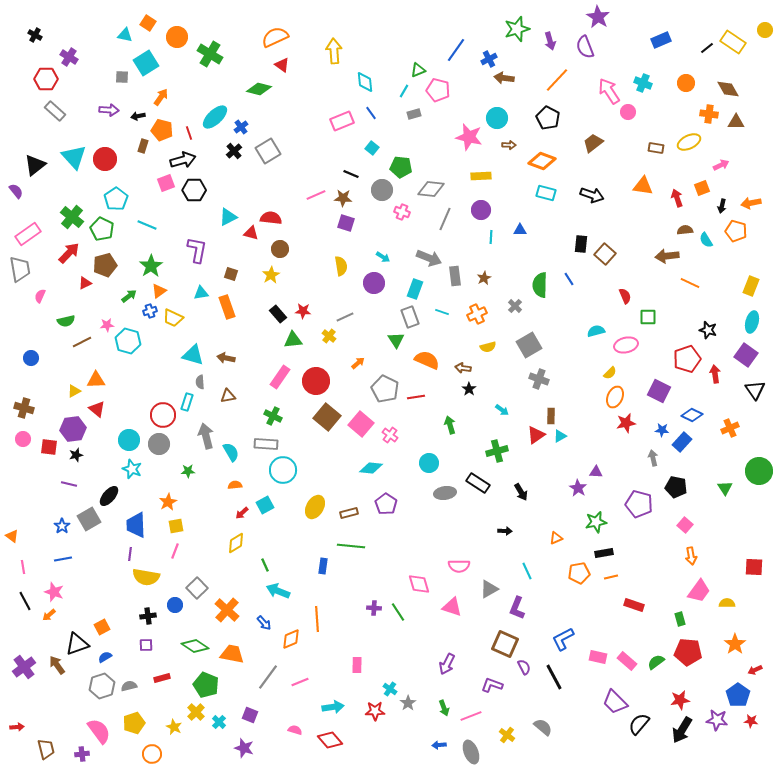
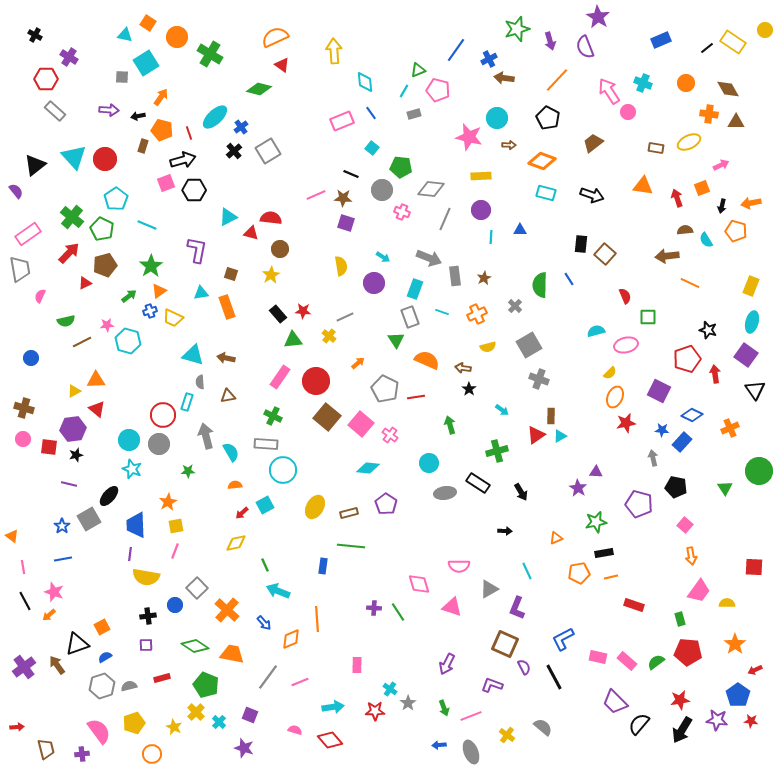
cyan diamond at (371, 468): moved 3 px left
yellow diamond at (236, 543): rotated 20 degrees clockwise
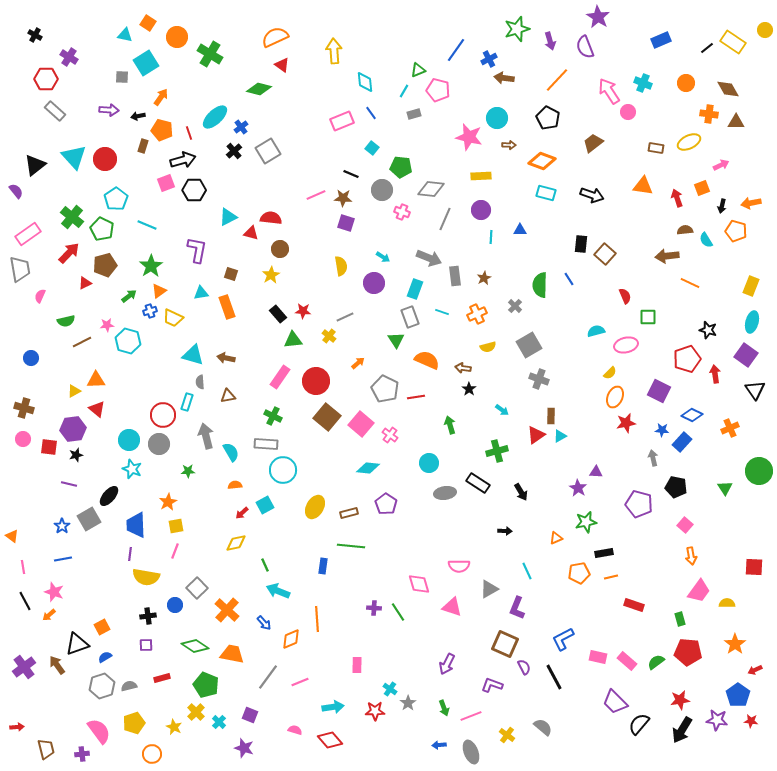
green star at (596, 522): moved 10 px left
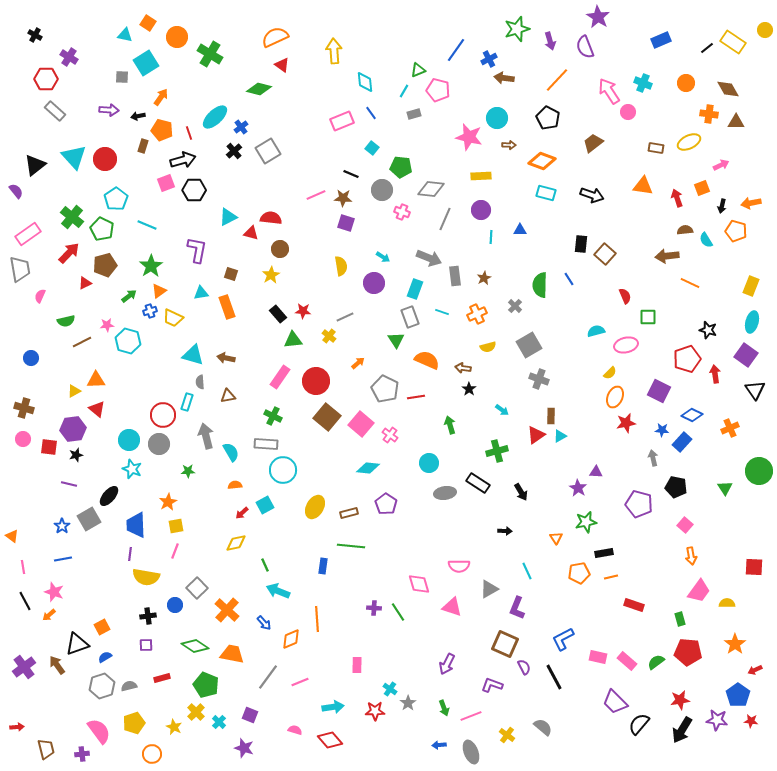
orange triangle at (556, 538): rotated 40 degrees counterclockwise
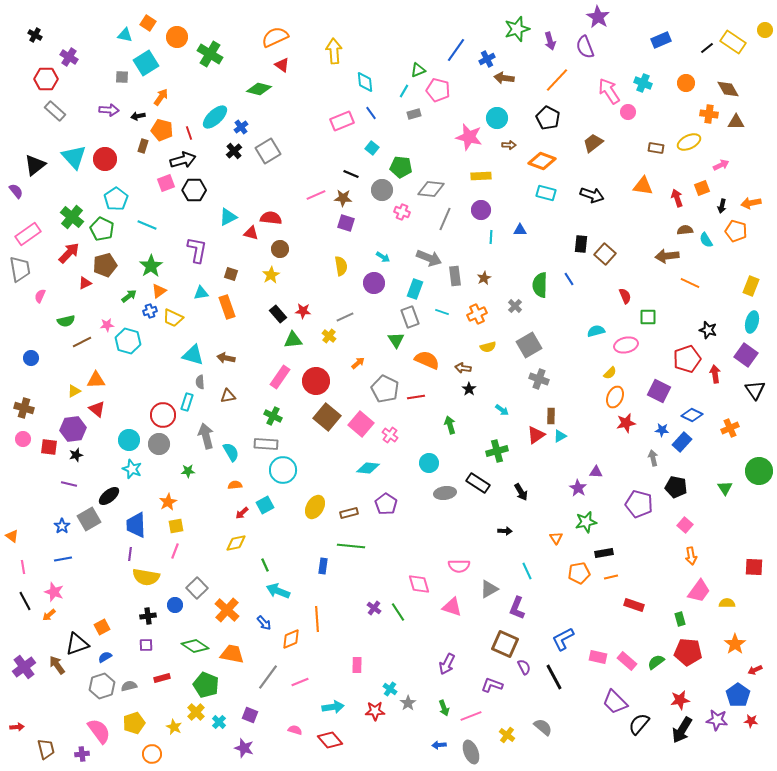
blue cross at (489, 59): moved 2 px left
black ellipse at (109, 496): rotated 10 degrees clockwise
purple cross at (374, 608): rotated 32 degrees clockwise
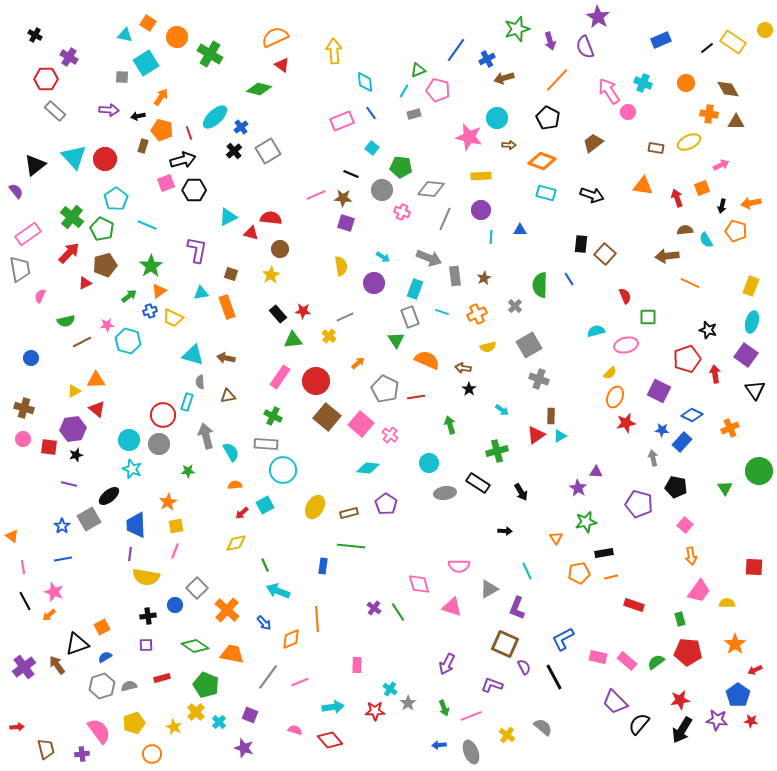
brown arrow at (504, 78): rotated 24 degrees counterclockwise
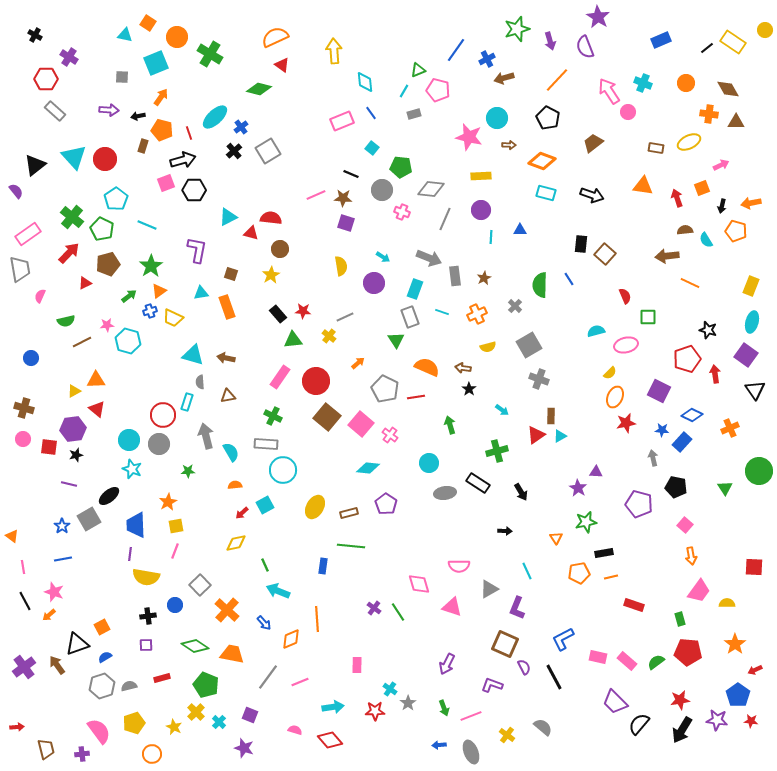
cyan square at (146, 63): moved 10 px right; rotated 10 degrees clockwise
brown pentagon at (105, 265): moved 3 px right, 1 px up
orange semicircle at (427, 360): moved 7 px down
gray square at (197, 588): moved 3 px right, 3 px up
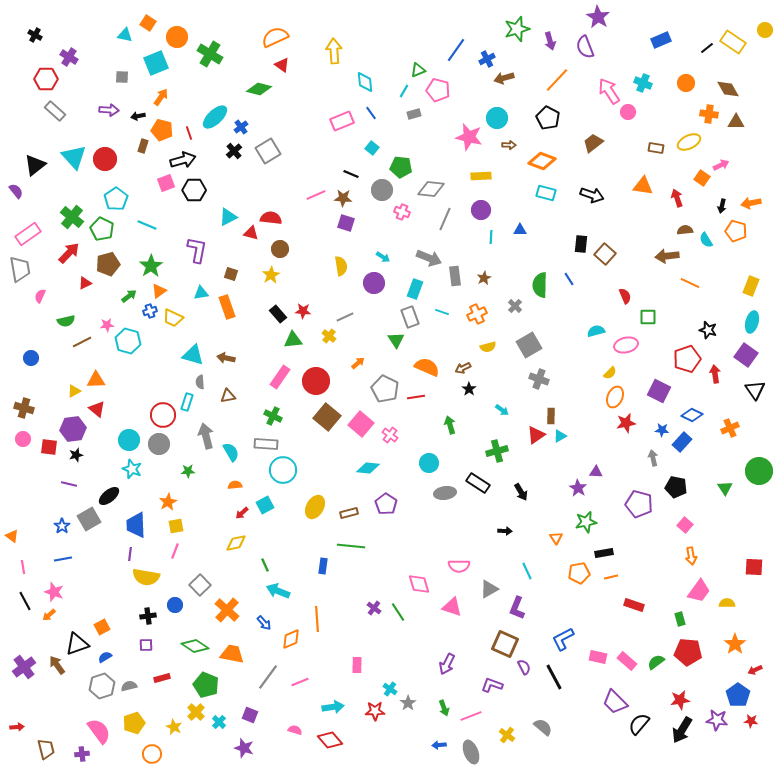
orange square at (702, 188): moved 10 px up; rotated 35 degrees counterclockwise
brown arrow at (463, 368): rotated 35 degrees counterclockwise
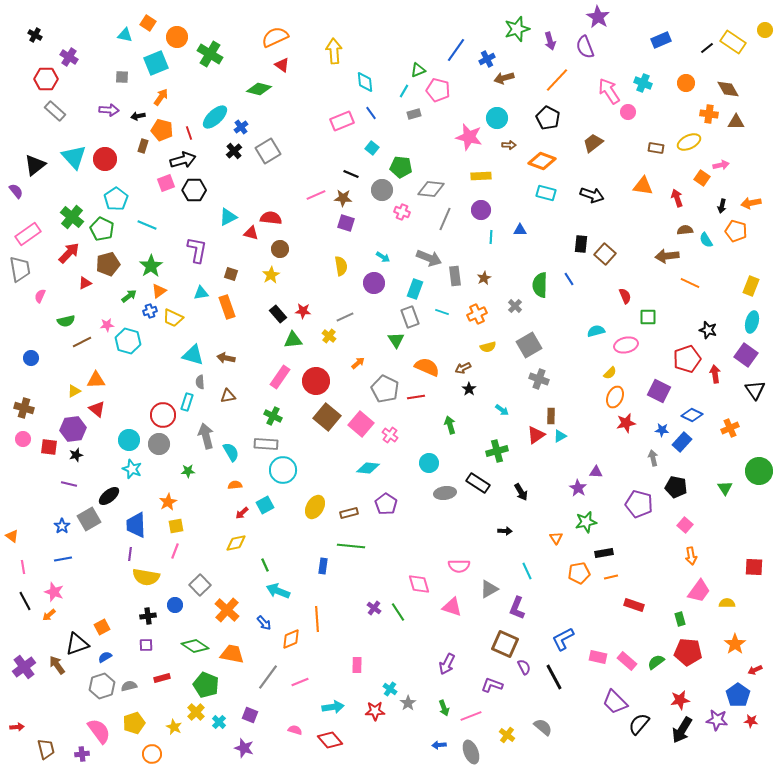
pink arrow at (721, 165): rotated 14 degrees clockwise
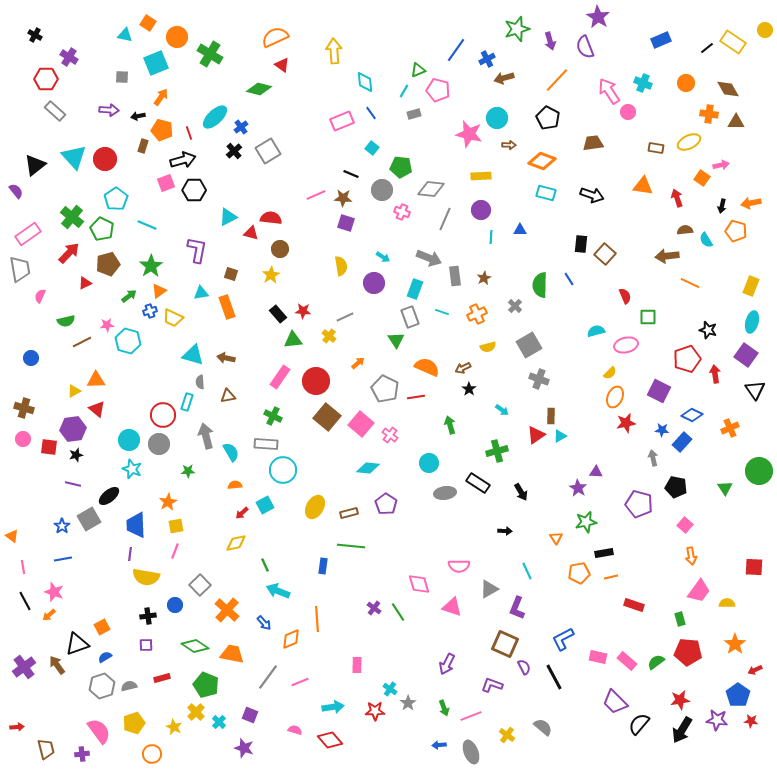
pink star at (469, 137): moved 3 px up
brown trapezoid at (593, 143): rotated 30 degrees clockwise
purple line at (69, 484): moved 4 px right
